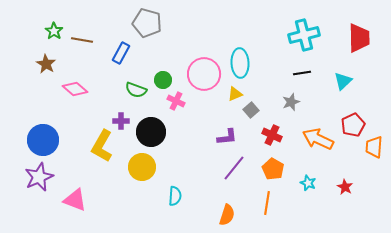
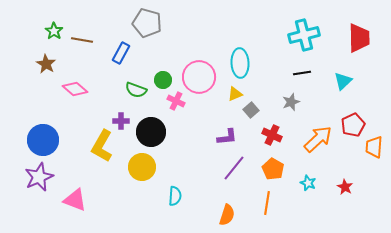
pink circle: moved 5 px left, 3 px down
orange arrow: rotated 112 degrees clockwise
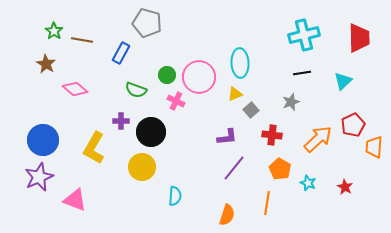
green circle: moved 4 px right, 5 px up
red cross: rotated 18 degrees counterclockwise
yellow L-shape: moved 8 px left, 2 px down
orange pentagon: moved 7 px right
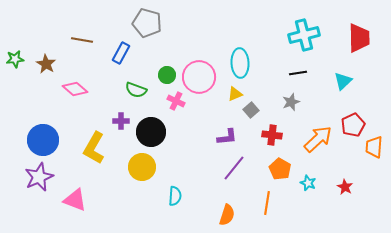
green star: moved 39 px left, 28 px down; rotated 30 degrees clockwise
black line: moved 4 px left
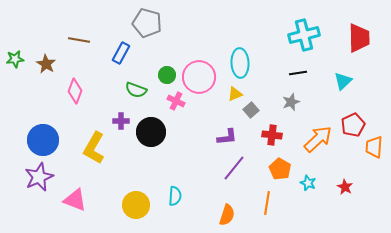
brown line: moved 3 px left
pink diamond: moved 2 px down; rotated 70 degrees clockwise
yellow circle: moved 6 px left, 38 px down
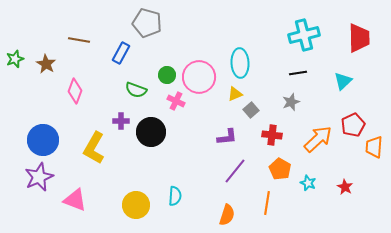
green star: rotated 12 degrees counterclockwise
purple line: moved 1 px right, 3 px down
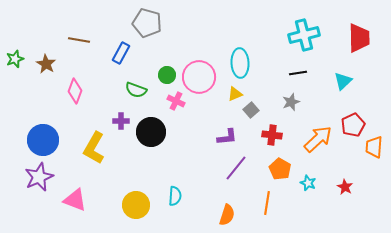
purple line: moved 1 px right, 3 px up
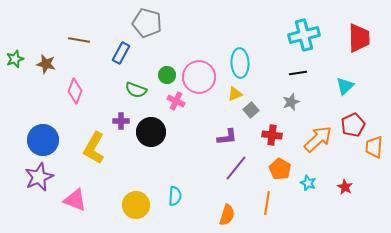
brown star: rotated 18 degrees counterclockwise
cyan triangle: moved 2 px right, 5 px down
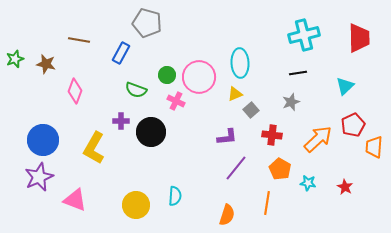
cyan star: rotated 14 degrees counterclockwise
